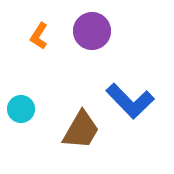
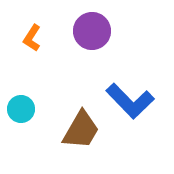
orange L-shape: moved 7 px left, 2 px down
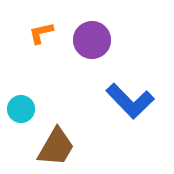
purple circle: moved 9 px down
orange L-shape: moved 9 px right, 5 px up; rotated 44 degrees clockwise
brown trapezoid: moved 25 px left, 17 px down
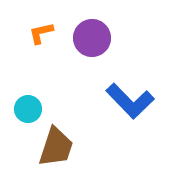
purple circle: moved 2 px up
cyan circle: moved 7 px right
brown trapezoid: rotated 12 degrees counterclockwise
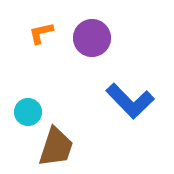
cyan circle: moved 3 px down
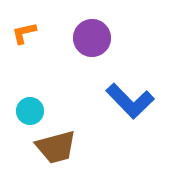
orange L-shape: moved 17 px left
cyan circle: moved 2 px right, 1 px up
brown trapezoid: rotated 57 degrees clockwise
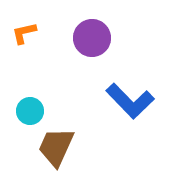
brown trapezoid: rotated 129 degrees clockwise
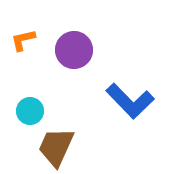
orange L-shape: moved 1 px left, 7 px down
purple circle: moved 18 px left, 12 px down
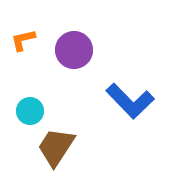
brown trapezoid: rotated 9 degrees clockwise
